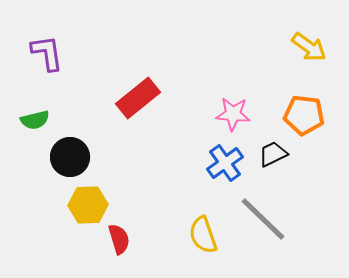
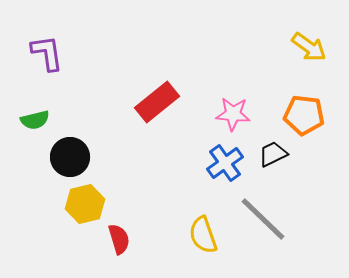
red rectangle: moved 19 px right, 4 px down
yellow hexagon: moved 3 px left, 1 px up; rotated 12 degrees counterclockwise
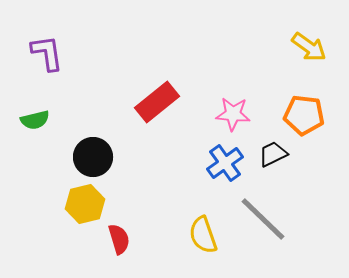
black circle: moved 23 px right
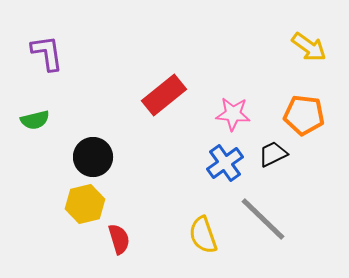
red rectangle: moved 7 px right, 7 px up
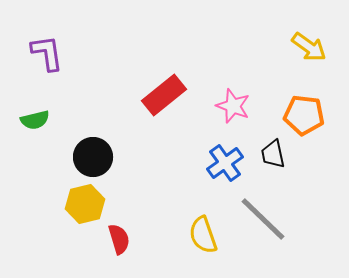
pink star: moved 8 px up; rotated 16 degrees clockwise
black trapezoid: rotated 76 degrees counterclockwise
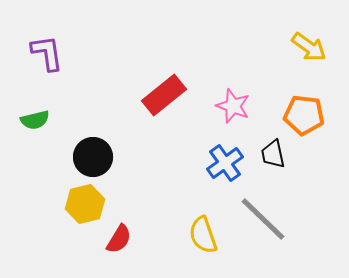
red semicircle: rotated 48 degrees clockwise
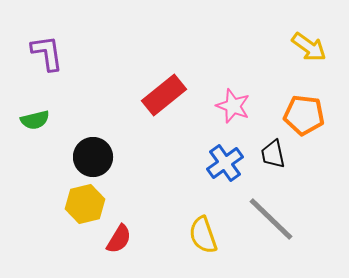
gray line: moved 8 px right
